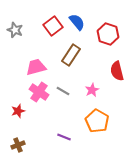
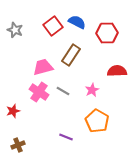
blue semicircle: rotated 24 degrees counterclockwise
red hexagon: moved 1 px left, 1 px up; rotated 20 degrees counterclockwise
pink trapezoid: moved 7 px right
red semicircle: rotated 102 degrees clockwise
red star: moved 5 px left
purple line: moved 2 px right
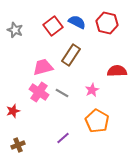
red hexagon: moved 10 px up; rotated 15 degrees clockwise
gray line: moved 1 px left, 2 px down
purple line: moved 3 px left, 1 px down; rotated 64 degrees counterclockwise
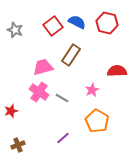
gray line: moved 5 px down
red star: moved 2 px left
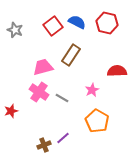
brown cross: moved 26 px right
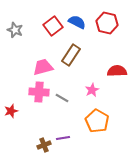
pink cross: rotated 30 degrees counterclockwise
purple line: rotated 32 degrees clockwise
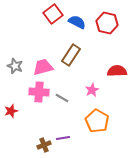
red square: moved 12 px up
gray star: moved 36 px down
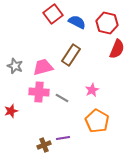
red semicircle: moved 22 px up; rotated 114 degrees clockwise
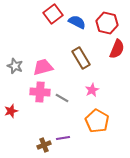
brown rectangle: moved 10 px right, 3 px down; rotated 65 degrees counterclockwise
pink cross: moved 1 px right
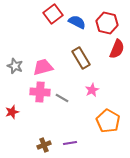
red star: moved 1 px right, 1 px down
orange pentagon: moved 11 px right
purple line: moved 7 px right, 5 px down
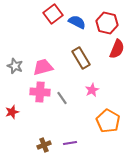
gray line: rotated 24 degrees clockwise
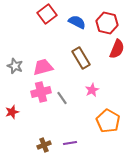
red square: moved 6 px left
pink cross: moved 1 px right; rotated 18 degrees counterclockwise
